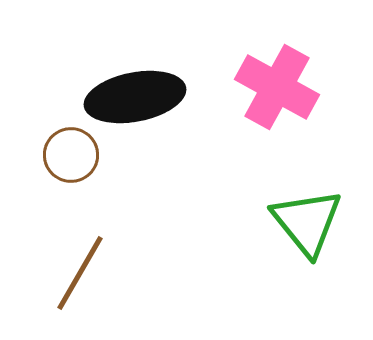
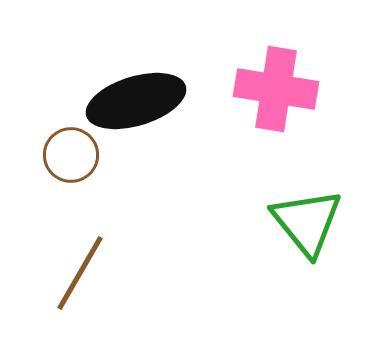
pink cross: moved 1 px left, 2 px down; rotated 20 degrees counterclockwise
black ellipse: moved 1 px right, 4 px down; rotated 6 degrees counterclockwise
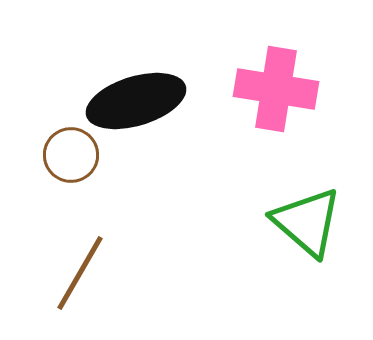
green triangle: rotated 10 degrees counterclockwise
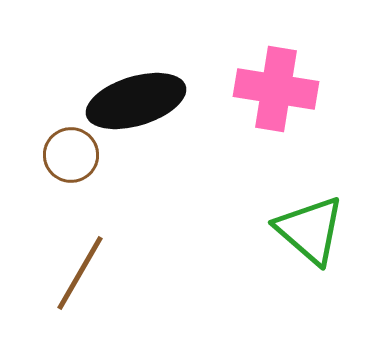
green triangle: moved 3 px right, 8 px down
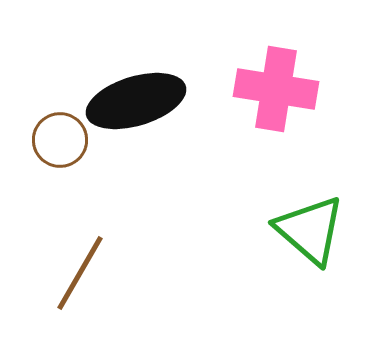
brown circle: moved 11 px left, 15 px up
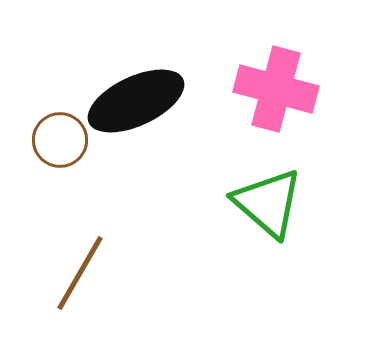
pink cross: rotated 6 degrees clockwise
black ellipse: rotated 8 degrees counterclockwise
green triangle: moved 42 px left, 27 px up
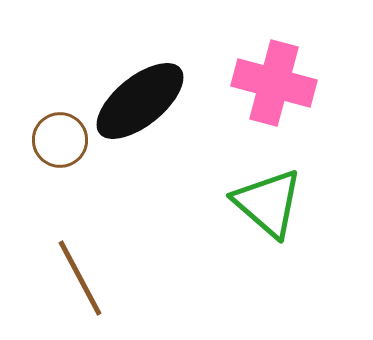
pink cross: moved 2 px left, 6 px up
black ellipse: moved 4 px right; rotated 14 degrees counterclockwise
brown line: moved 5 px down; rotated 58 degrees counterclockwise
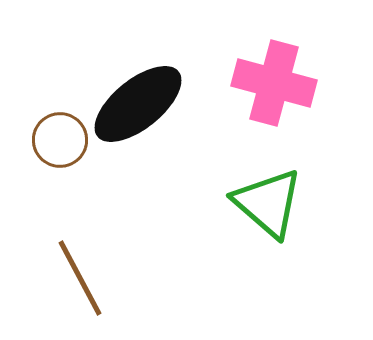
black ellipse: moved 2 px left, 3 px down
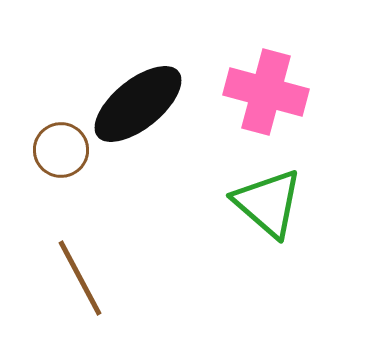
pink cross: moved 8 px left, 9 px down
brown circle: moved 1 px right, 10 px down
